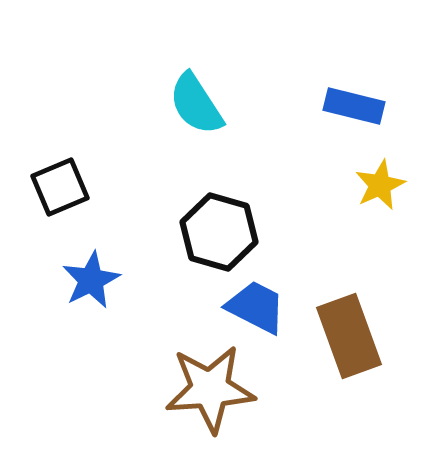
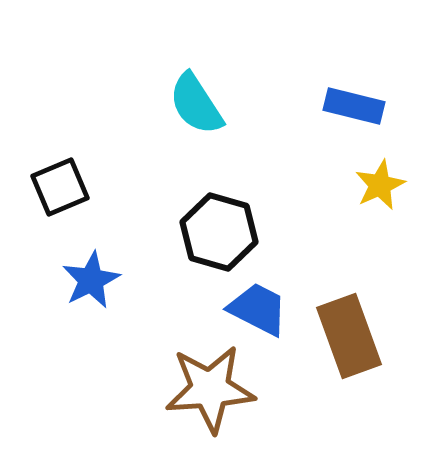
blue trapezoid: moved 2 px right, 2 px down
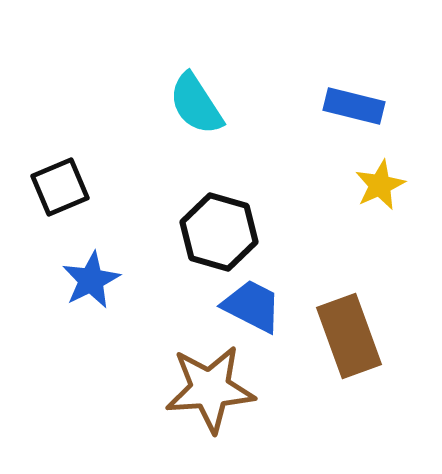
blue trapezoid: moved 6 px left, 3 px up
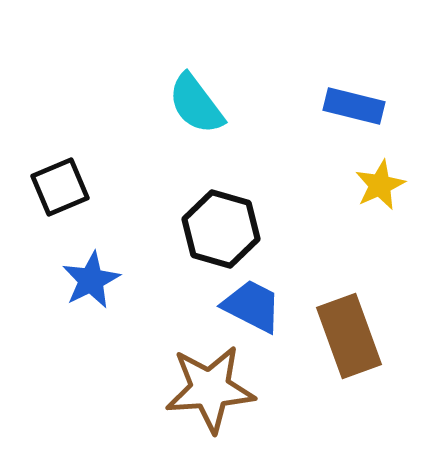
cyan semicircle: rotated 4 degrees counterclockwise
black hexagon: moved 2 px right, 3 px up
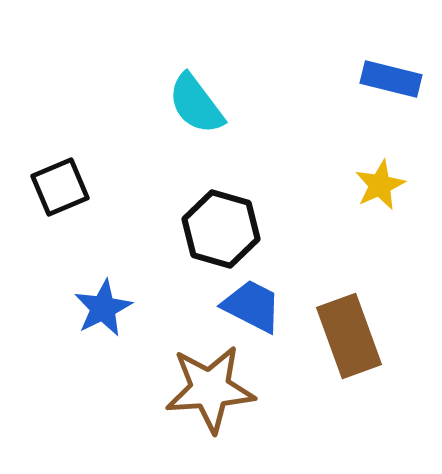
blue rectangle: moved 37 px right, 27 px up
blue star: moved 12 px right, 28 px down
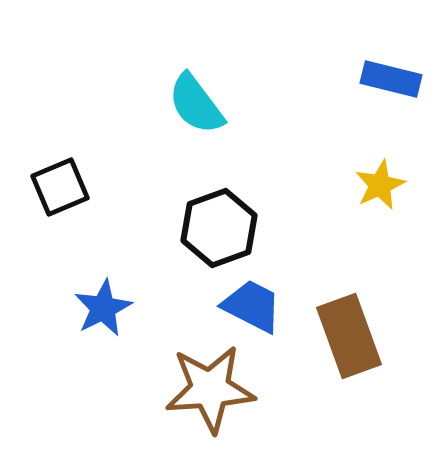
black hexagon: moved 2 px left, 1 px up; rotated 24 degrees clockwise
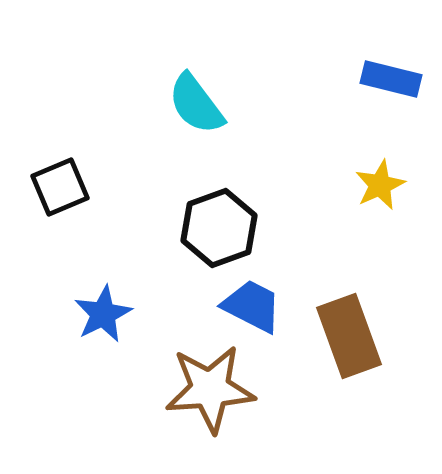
blue star: moved 6 px down
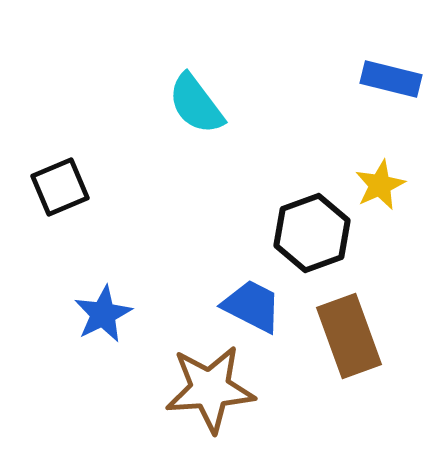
black hexagon: moved 93 px right, 5 px down
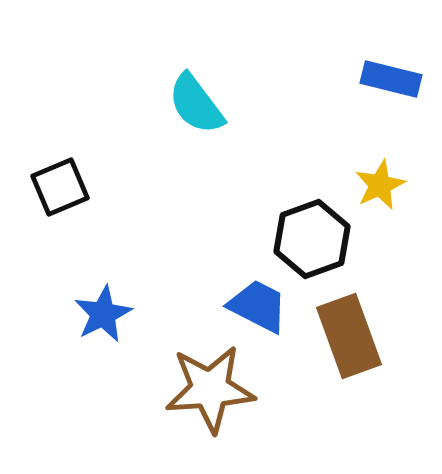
black hexagon: moved 6 px down
blue trapezoid: moved 6 px right
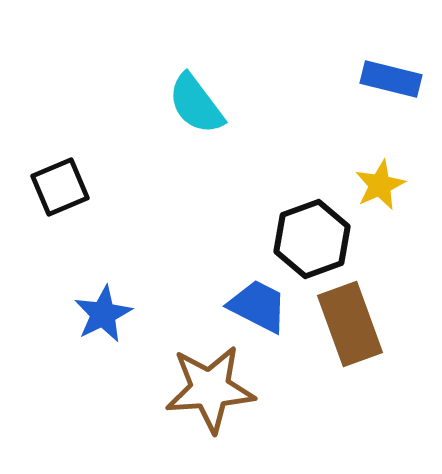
brown rectangle: moved 1 px right, 12 px up
